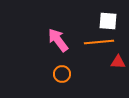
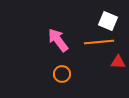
white square: rotated 18 degrees clockwise
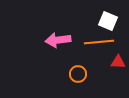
pink arrow: rotated 60 degrees counterclockwise
orange circle: moved 16 px right
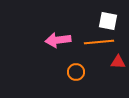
white square: rotated 12 degrees counterclockwise
orange circle: moved 2 px left, 2 px up
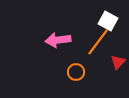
white square: rotated 18 degrees clockwise
orange line: moved 1 px left; rotated 48 degrees counterclockwise
red triangle: rotated 49 degrees counterclockwise
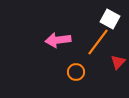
white square: moved 2 px right, 2 px up
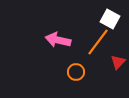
pink arrow: rotated 20 degrees clockwise
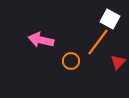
pink arrow: moved 17 px left
orange circle: moved 5 px left, 11 px up
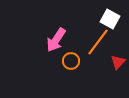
pink arrow: moved 15 px right; rotated 70 degrees counterclockwise
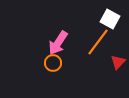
pink arrow: moved 2 px right, 3 px down
orange circle: moved 18 px left, 2 px down
